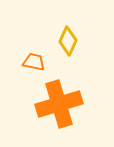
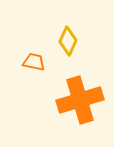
orange cross: moved 21 px right, 4 px up
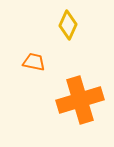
yellow diamond: moved 16 px up
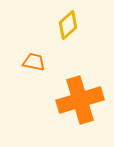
yellow diamond: rotated 24 degrees clockwise
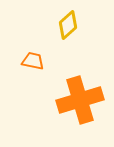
orange trapezoid: moved 1 px left, 1 px up
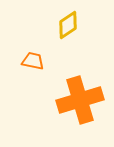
yellow diamond: rotated 8 degrees clockwise
